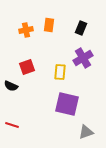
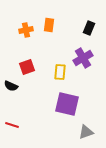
black rectangle: moved 8 px right
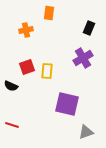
orange rectangle: moved 12 px up
yellow rectangle: moved 13 px left, 1 px up
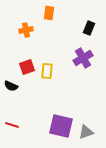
purple square: moved 6 px left, 22 px down
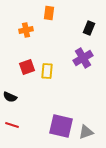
black semicircle: moved 1 px left, 11 px down
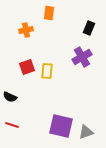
purple cross: moved 1 px left, 1 px up
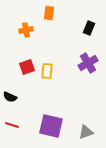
purple cross: moved 6 px right, 6 px down
purple square: moved 10 px left
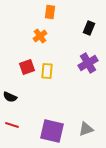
orange rectangle: moved 1 px right, 1 px up
orange cross: moved 14 px right, 6 px down; rotated 24 degrees counterclockwise
purple square: moved 1 px right, 5 px down
gray triangle: moved 3 px up
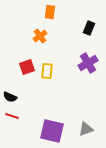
red line: moved 9 px up
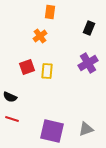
red line: moved 3 px down
